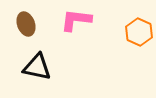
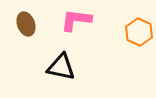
black triangle: moved 24 px right
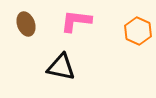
pink L-shape: moved 1 px down
orange hexagon: moved 1 px left, 1 px up
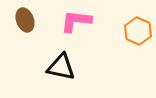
brown ellipse: moved 1 px left, 4 px up
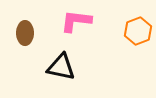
brown ellipse: moved 13 px down; rotated 20 degrees clockwise
orange hexagon: rotated 16 degrees clockwise
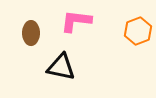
brown ellipse: moved 6 px right
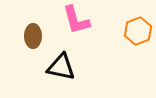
pink L-shape: moved 1 px up; rotated 112 degrees counterclockwise
brown ellipse: moved 2 px right, 3 px down
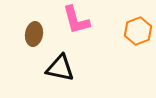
brown ellipse: moved 1 px right, 2 px up; rotated 10 degrees clockwise
black triangle: moved 1 px left, 1 px down
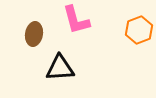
orange hexagon: moved 1 px right, 1 px up
black triangle: rotated 16 degrees counterclockwise
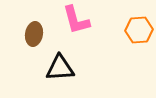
orange hexagon: rotated 16 degrees clockwise
